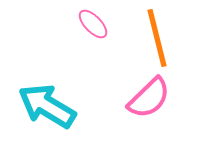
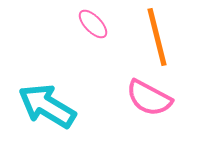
orange line: moved 1 px up
pink semicircle: rotated 72 degrees clockwise
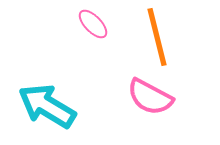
pink semicircle: moved 1 px right, 1 px up
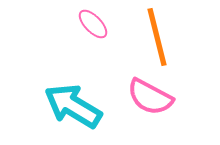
cyan arrow: moved 26 px right
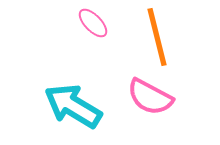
pink ellipse: moved 1 px up
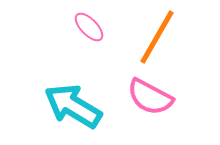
pink ellipse: moved 4 px left, 4 px down
orange line: rotated 44 degrees clockwise
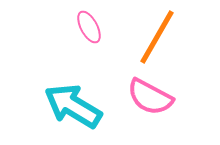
pink ellipse: rotated 16 degrees clockwise
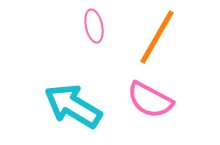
pink ellipse: moved 5 px right, 1 px up; rotated 16 degrees clockwise
pink semicircle: moved 3 px down
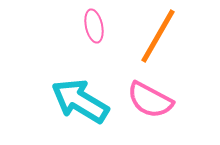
orange line: moved 1 px right, 1 px up
cyan arrow: moved 7 px right, 5 px up
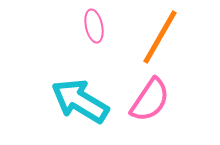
orange line: moved 2 px right, 1 px down
pink semicircle: rotated 84 degrees counterclockwise
